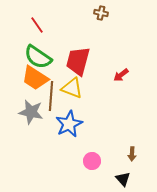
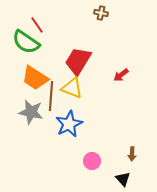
green semicircle: moved 12 px left, 15 px up
red trapezoid: rotated 16 degrees clockwise
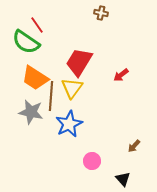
red trapezoid: moved 1 px right, 1 px down
yellow triangle: rotated 45 degrees clockwise
brown arrow: moved 2 px right, 8 px up; rotated 40 degrees clockwise
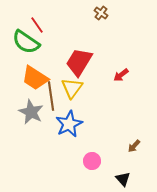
brown cross: rotated 24 degrees clockwise
brown line: rotated 12 degrees counterclockwise
gray star: rotated 15 degrees clockwise
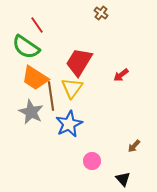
green semicircle: moved 5 px down
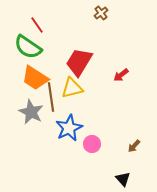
brown cross: rotated 16 degrees clockwise
green semicircle: moved 2 px right
yellow triangle: rotated 40 degrees clockwise
brown line: moved 1 px down
blue star: moved 4 px down
pink circle: moved 17 px up
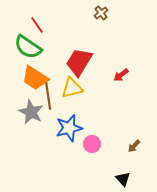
brown line: moved 3 px left, 2 px up
blue star: rotated 12 degrees clockwise
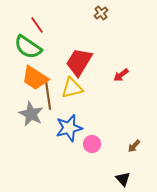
gray star: moved 2 px down
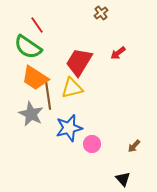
red arrow: moved 3 px left, 22 px up
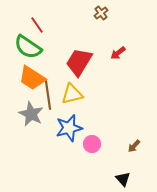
orange trapezoid: moved 3 px left
yellow triangle: moved 6 px down
